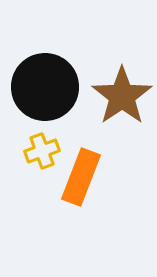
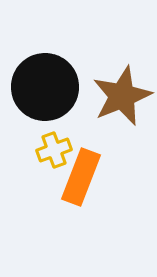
brown star: rotated 12 degrees clockwise
yellow cross: moved 12 px right, 1 px up
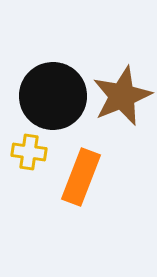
black circle: moved 8 px right, 9 px down
yellow cross: moved 25 px left, 2 px down; rotated 28 degrees clockwise
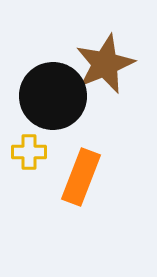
brown star: moved 17 px left, 32 px up
yellow cross: rotated 8 degrees counterclockwise
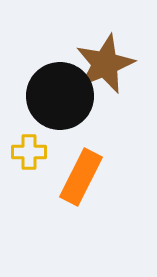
black circle: moved 7 px right
orange rectangle: rotated 6 degrees clockwise
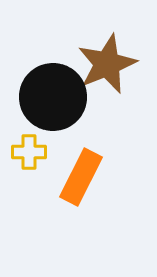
brown star: moved 2 px right
black circle: moved 7 px left, 1 px down
